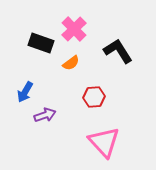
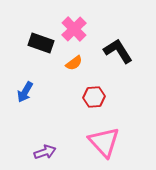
orange semicircle: moved 3 px right
purple arrow: moved 37 px down
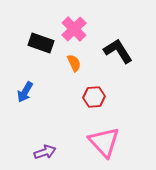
orange semicircle: rotated 78 degrees counterclockwise
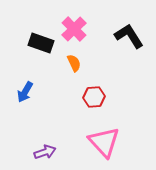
black L-shape: moved 11 px right, 15 px up
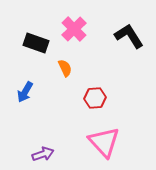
black rectangle: moved 5 px left
orange semicircle: moved 9 px left, 5 px down
red hexagon: moved 1 px right, 1 px down
purple arrow: moved 2 px left, 2 px down
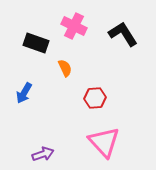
pink cross: moved 3 px up; rotated 20 degrees counterclockwise
black L-shape: moved 6 px left, 2 px up
blue arrow: moved 1 px left, 1 px down
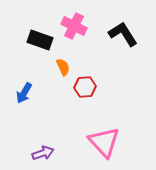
black rectangle: moved 4 px right, 3 px up
orange semicircle: moved 2 px left, 1 px up
red hexagon: moved 10 px left, 11 px up
purple arrow: moved 1 px up
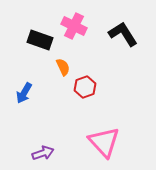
red hexagon: rotated 15 degrees counterclockwise
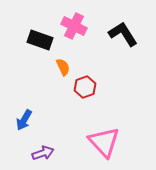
blue arrow: moved 27 px down
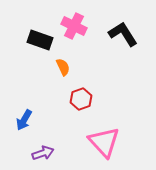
red hexagon: moved 4 px left, 12 px down
